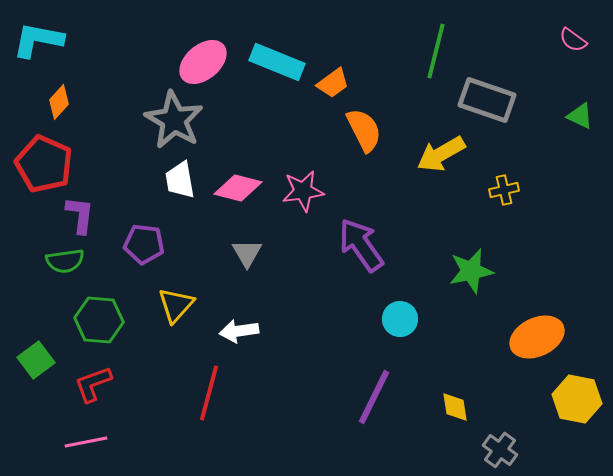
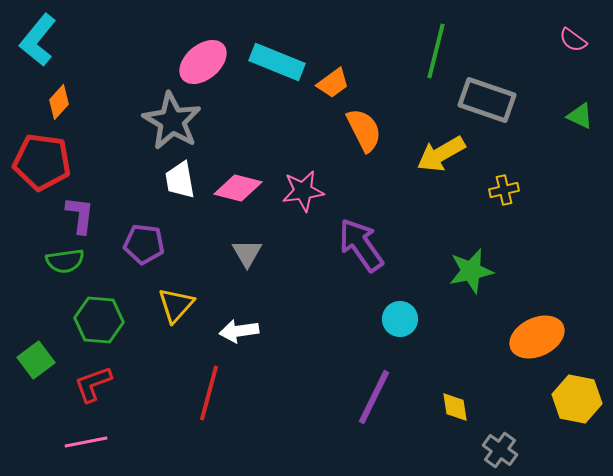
cyan L-shape: rotated 62 degrees counterclockwise
gray star: moved 2 px left, 1 px down
red pentagon: moved 2 px left, 2 px up; rotated 16 degrees counterclockwise
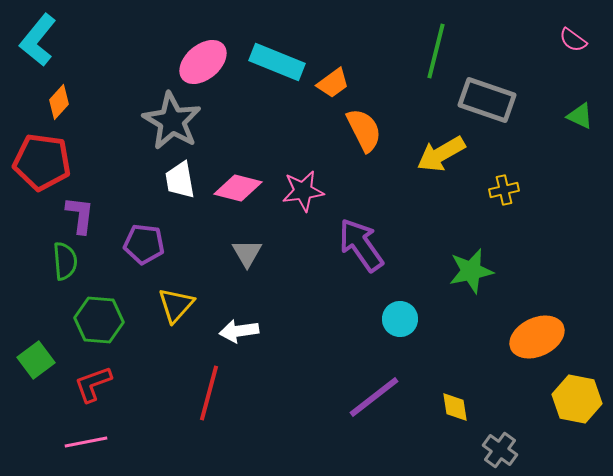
green semicircle: rotated 87 degrees counterclockwise
purple line: rotated 26 degrees clockwise
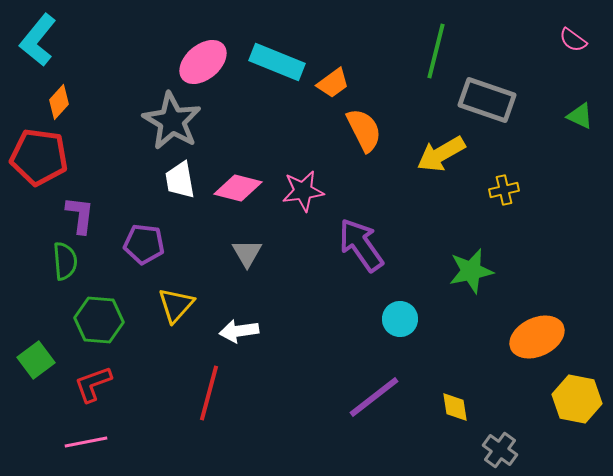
red pentagon: moved 3 px left, 5 px up
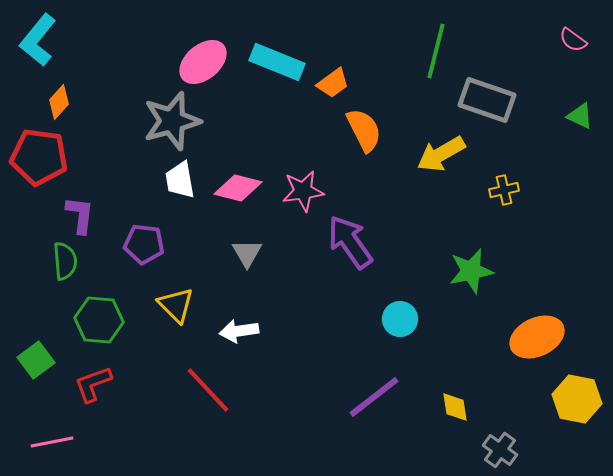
gray star: rotated 26 degrees clockwise
purple arrow: moved 11 px left, 3 px up
yellow triangle: rotated 27 degrees counterclockwise
red line: moved 1 px left, 3 px up; rotated 58 degrees counterclockwise
pink line: moved 34 px left
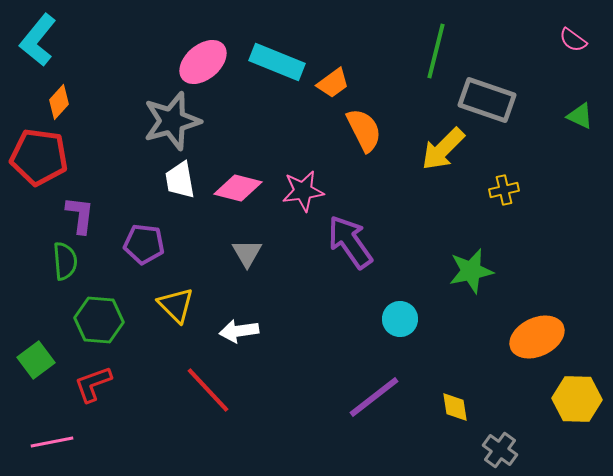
yellow arrow: moved 2 px right, 5 px up; rotated 15 degrees counterclockwise
yellow hexagon: rotated 9 degrees counterclockwise
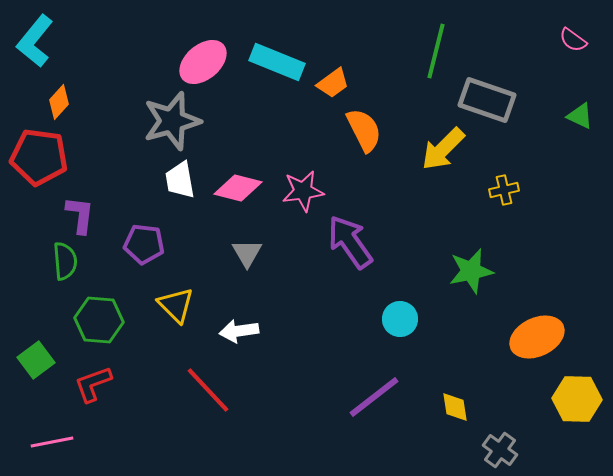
cyan L-shape: moved 3 px left, 1 px down
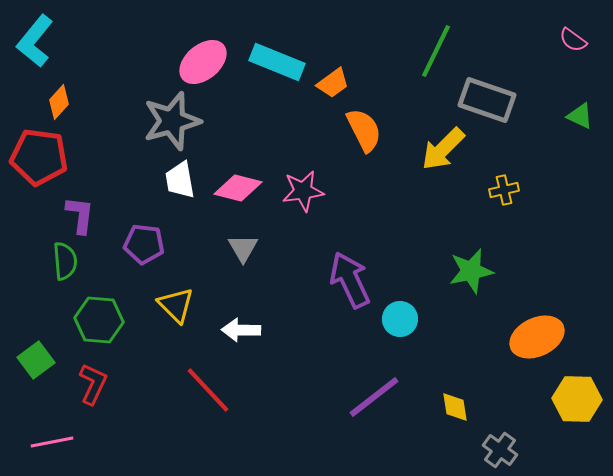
green line: rotated 12 degrees clockwise
purple arrow: moved 38 px down; rotated 10 degrees clockwise
gray triangle: moved 4 px left, 5 px up
white arrow: moved 2 px right, 1 px up; rotated 9 degrees clockwise
red L-shape: rotated 135 degrees clockwise
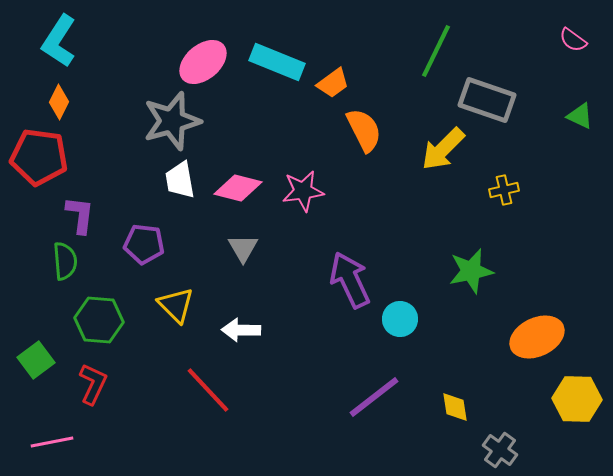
cyan L-shape: moved 24 px right; rotated 6 degrees counterclockwise
orange diamond: rotated 16 degrees counterclockwise
